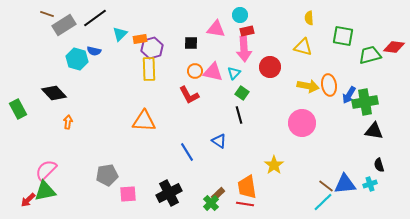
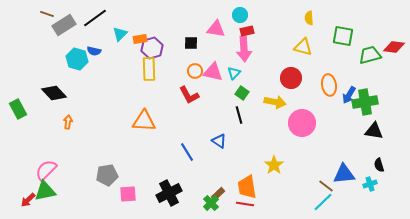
red circle at (270, 67): moved 21 px right, 11 px down
yellow arrow at (308, 86): moved 33 px left, 16 px down
blue triangle at (345, 184): moved 1 px left, 10 px up
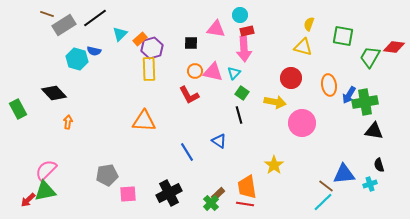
yellow semicircle at (309, 18): moved 6 px down; rotated 24 degrees clockwise
orange rectangle at (140, 39): rotated 32 degrees counterclockwise
green trapezoid at (370, 55): moved 2 px down; rotated 45 degrees counterclockwise
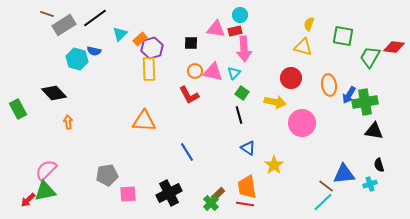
red rectangle at (247, 31): moved 12 px left
orange arrow at (68, 122): rotated 16 degrees counterclockwise
blue triangle at (219, 141): moved 29 px right, 7 px down
